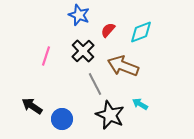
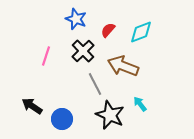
blue star: moved 3 px left, 4 px down
cyan arrow: rotated 21 degrees clockwise
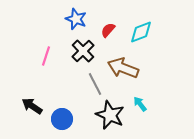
brown arrow: moved 2 px down
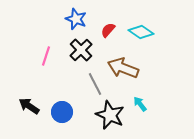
cyan diamond: rotated 55 degrees clockwise
black cross: moved 2 px left, 1 px up
black arrow: moved 3 px left
blue circle: moved 7 px up
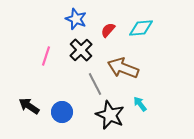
cyan diamond: moved 4 px up; rotated 40 degrees counterclockwise
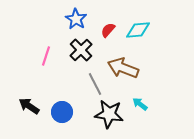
blue star: rotated 10 degrees clockwise
cyan diamond: moved 3 px left, 2 px down
cyan arrow: rotated 14 degrees counterclockwise
black star: moved 1 px left, 1 px up; rotated 16 degrees counterclockwise
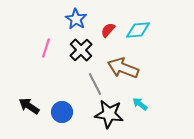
pink line: moved 8 px up
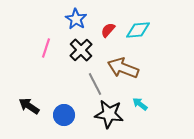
blue circle: moved 2 px right, 3 px down
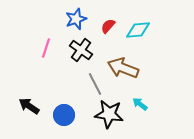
blue star: rotated 20 degrees clockwise
red semicircle: moved 4 px up
black cross: rotated 10 degrees counterclockwise
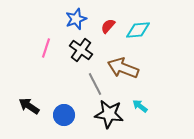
cyan arrow: moved 2 px down
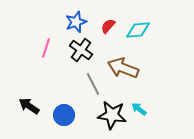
blue star: moved 3 px down
gray line: moved 2 px left
cyan arrow: moved 1 px left, 3 px down
black star: moved 3 px right, 1 px down
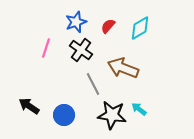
cyan diamond: moved 2 px right, 2 px up; rotated 25 degrees counterclockwise
